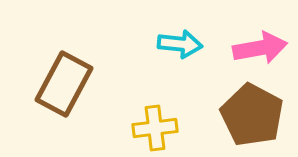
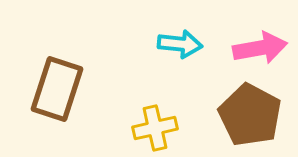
brown rectangle: moved 7 px left, 5 px down; rotated 10 degrees counterclockwise
brown pentagon: moved 2 px left
yellow cross: rotated 6 degrees counterclockwise
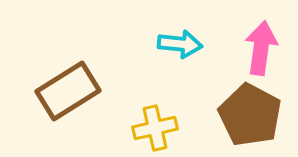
pink arrow: moved 1 px right; rotated 72 degrees counterclockwise
brown rectangle: moved 11 px right, 2 px down; rotated 40 degrees clockwise
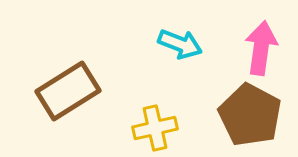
cyan arrow: rotated 15 degrees clockwise
